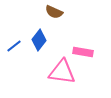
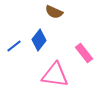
pink rectangle: moved 1 px right, 1 px down; rotated 42 degrees clockwise
pink triangle: moved 7 px left, 3 px down
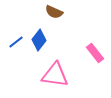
blue line: moved 2 px right, 4 px up
pink rectangle: moved 11 px right
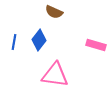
blue line: moved 2 px left; rotated 42 degrees counterclockwise
pink rectangle: moved 1 px right, 8 px up; rotated 36 degrees counterclockwise
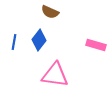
brown semicircle: moved 4 px left
